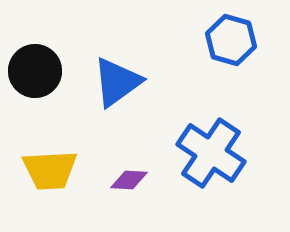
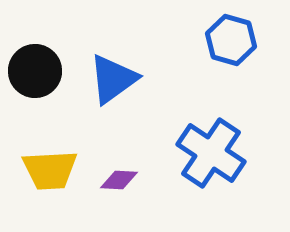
blue triangle: moved 4 px left, 3 px up
purple diamond: moved 10 px left
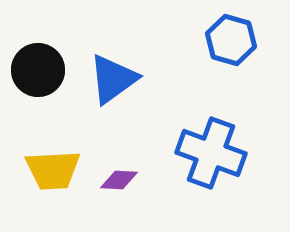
black circle: moved 3 px right, 1 px up
blue cross: rotated 14 degrees counterclockwise
yellow trapezoid: moved 3 px right
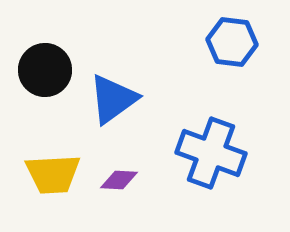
blue hexagon: moved 1 px right, 2 px down; rotated 9 degrees counterclockwise
black circle: moved 7 px right
blue triangle: moved 20 px down
yellow trapezoid: moved 4 px down
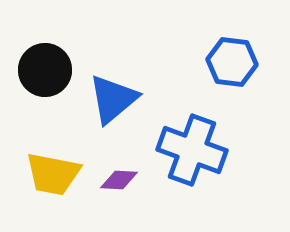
blue hexagon: moved 20 px down
blue triangle: rotated 4 degrees counterclockwise
blue cross: moved 19 px left, 3 px up
yellow trapezoid: rotated 14 degrees clockwise
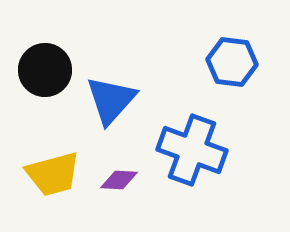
blue triangle: moved 2 px left, 1 px down; rotated 8 degrees counterclockwise
yellow trapezoid: rotated 26 degrees counterclockwise
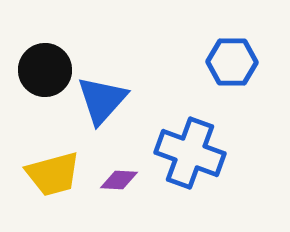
blue hexagon: rotated 6 degrees counterclockwise
blue triangle: moved 9 px left
blue cross: moved 2 px left, 3 px down
